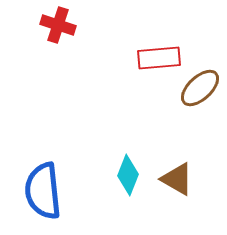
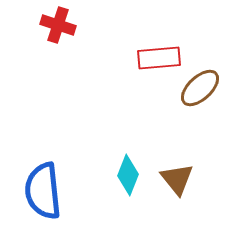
brown triangle: rotated 21 degrees clockwise
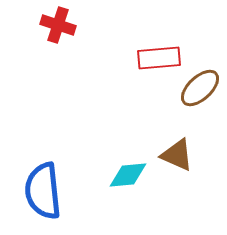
cyan diamond: rotated 63 degrees clockwise
brown triangle: moved 24 px up; rotated 27 degrees counterclockwise
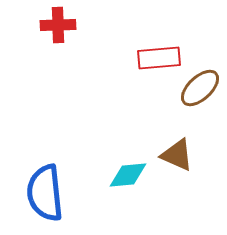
red cross: rotated 20 degrees counterclockwise
blue semicircle: moved 2 px right, 2 px down
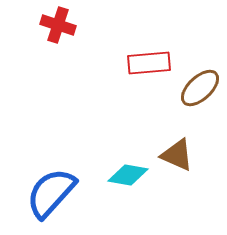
red cross: rotated 20 degrees clockwise
red rectangle: moved 10 px left, 5 px down
cyan diamond: rotated 15 degrees clockwise
blue semicircle: moved 6 px right; rotated 48 degrees clockwise
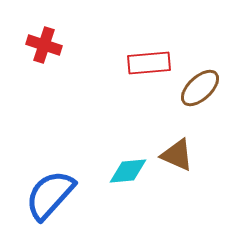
red cross: moved 14 px left, 20 px down
cyan diamond: moved 4 px up; rotated 15 degrees counterclockwise
blue semicircle: moved 1 px left, 2 px down
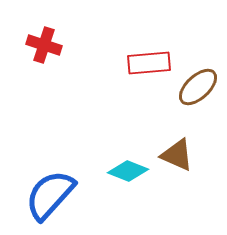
brown ellipse: moved 2 px left, 1 px up
cyan diamond: rotated 27 degrees clockwise
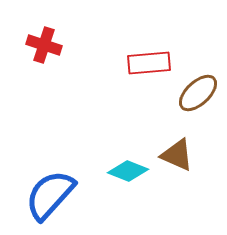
brown ellipse: moved 6 px down
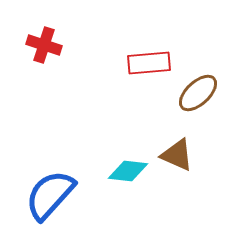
cyan diamond: rotated 15 degrees counterclockwise
